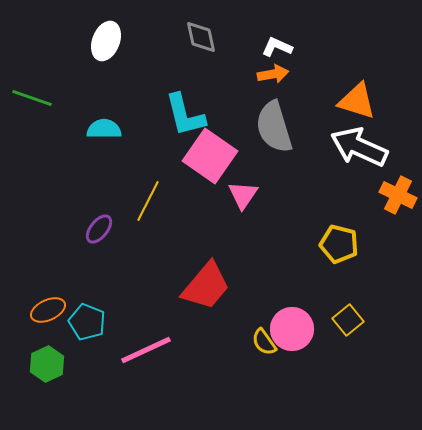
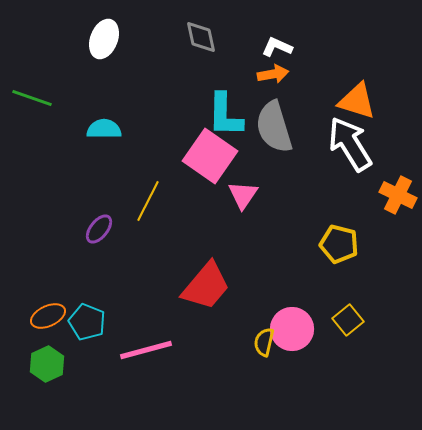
white ellipse: moved 2 px left, 2 px up
cyan L-shape: moved 40 px right; rotated 15 degrees clockwise
white arrow: moved 9 px left, 3 px up; rotated 34 degrees clockwise
orange ellipse: moved 6 px down
yellow semicircle: rotated 48 degrees clockwise
pink line: rotated 10 degrees clockwise
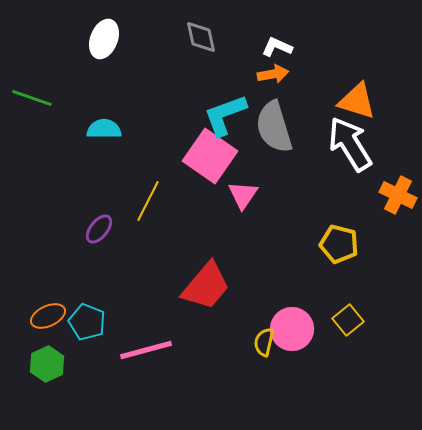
cyan L-shape: rotated 69 degrees clockwise
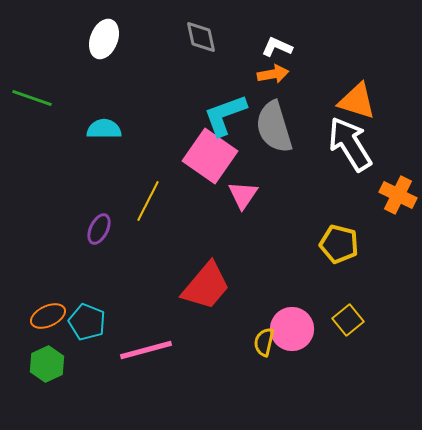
purple ellipse: rotated 12 degrees counterclockwise
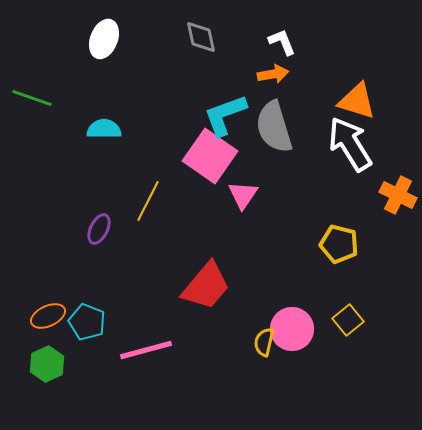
white L-shape: moved 5 px right, 5 px up; rotated 44 degrees clockwise
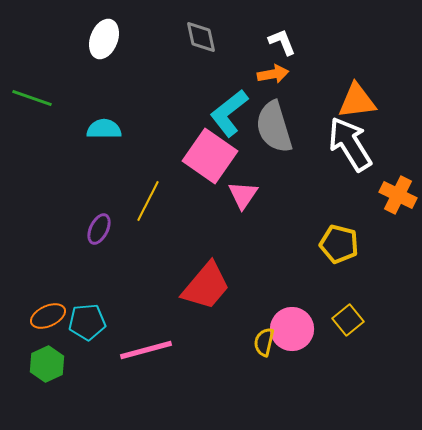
orange triangle: rotated 24 degrees counterclockwise
cyan L-shape: moved 4 px right, 2 px up; rotated 18 degrees counterclockwise
cyan pentagon: rotated 27 degrees counterclockwise
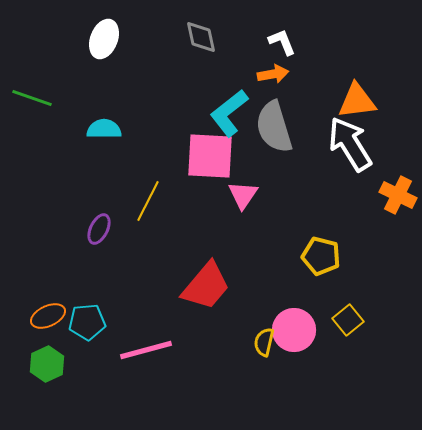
pink square: rotated 32 degrees counterclockwise
yellow pentagon: moved 18 px left, 12 px down
pink circle: moved 2 px right, 1 px down
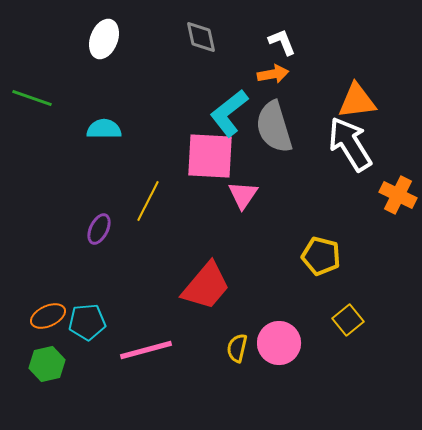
pink circle: moved 15 px left, 13 px down
yellow semicircle: moved 27 px left, 6 px down
green hexagon: rotated 12 degrees clockwise
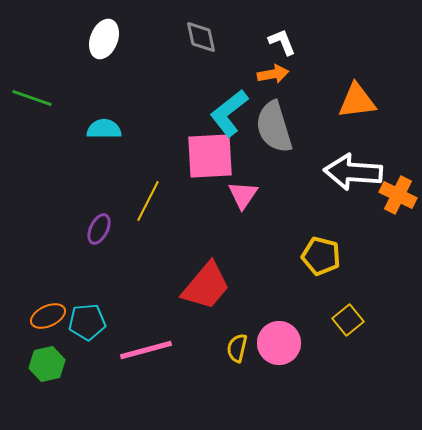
white arrow: moved 3 px right, 28 px down; rotated 54 degrees counterclockwise
pink square: rotated 6 degrees counterclockwise
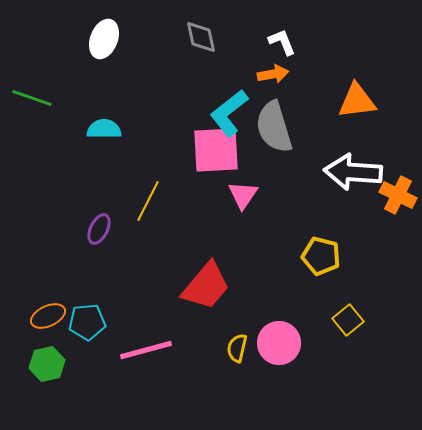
pink square: moved 6 px right, 6 px up
